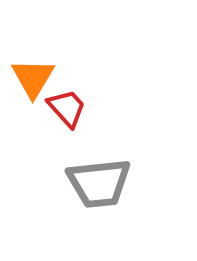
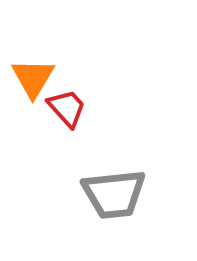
gray trapezoid: moved 15 px right, 11 px down
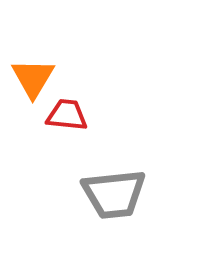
red trapezoid: moved 7 px down; rotated 42 degrees counterclockwise
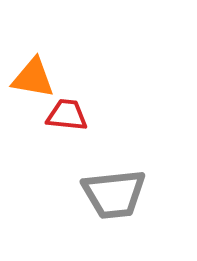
orange triangle: rotated 51 degrees counterclockwise
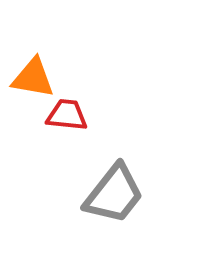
gray trapezoid: rotated 46 degrees counterclockwise
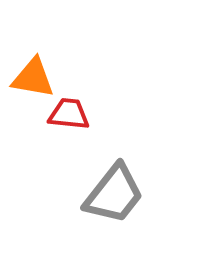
red trapezoid: moved 2 px right, 1 px up
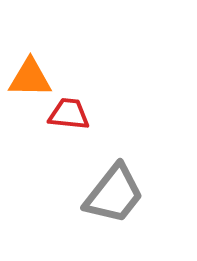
orange triangle: moved 3 px left; rotated 9 degrees counterclockwise
